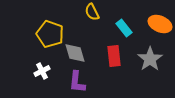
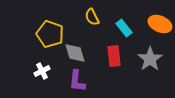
yellow semicircle: moved 5 px down
purple L-shape: moved 1 px up
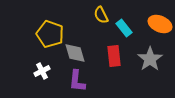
yellow semicircle: moved 9 px right, 2 px up
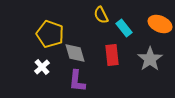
red rectangle: moved 2 px left, 1 px up
white cross: moved 4 px up; rotated 14 degrees counterclockwise
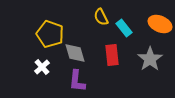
yellow semicircle: moved 2 px down
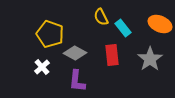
cyan rectangle: moved 1 px left
gray diamond: rotated 45 degrees counterclockwise
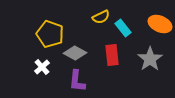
yellow semicircle: rotated 90 degrees counterclockwise
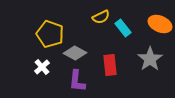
red rectangle: moved 2 px left, 10 px down
